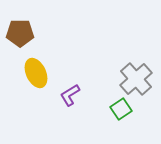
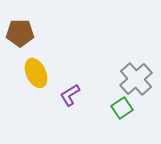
green square: moved 1 px right, 1 px up
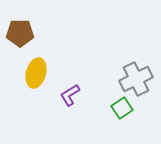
yellow ellipse: rotated 40 degrees clockwise
gray cross: rotated 16 degrees clockwise
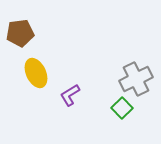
brown pentagon: rotated 8 degrees counterclockwise
yellow ellipse: rotated 40 degrees counterclockwise
green square: rotated 10 degrees counterclockwise
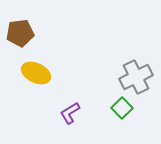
yellow ellipse: rotated 40 degrees counterclockwise
gray cross: moved 2 px up
purple L-shape: moved 18 px down
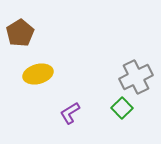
brown pentagon: rotated 24 degrees counterclockwise
yellow ellipse: moved 2 px right, 1 px down; rotated 40 degrees counterclockwise
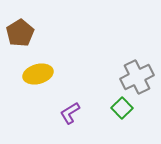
gray cross: moved 1 px right
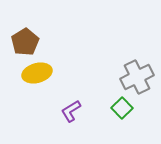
brown pentagon: moved 5 px right, 9 px down
yellow ellipse: moved 1 px left, 1 px up
purple L-shape: moved 1 px right, 2 px up
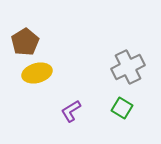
gray cross: moved 9 px left, 10 px up
green square: rotated 15 degrees counterclockwise
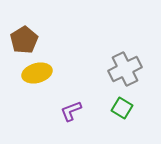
brown pentagon: moved 1 px left, 2 px up
gray cross: moved 3 px left, 2 px down
purple L-shape: rotated 10 degrees clockwise
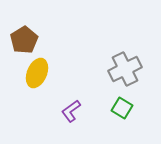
yellow ellipse: rotated 52 degrees counterclockwise
purple L-shape: rotated 15 degrees counterclockwise
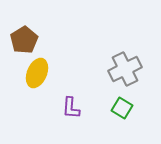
purple L-shape: moved 3 px up; rotated 50 degrees counterclockwise
